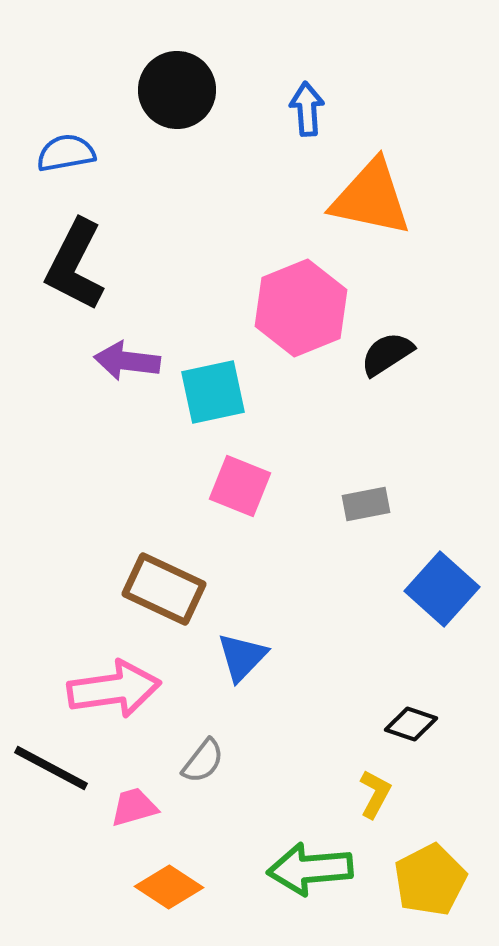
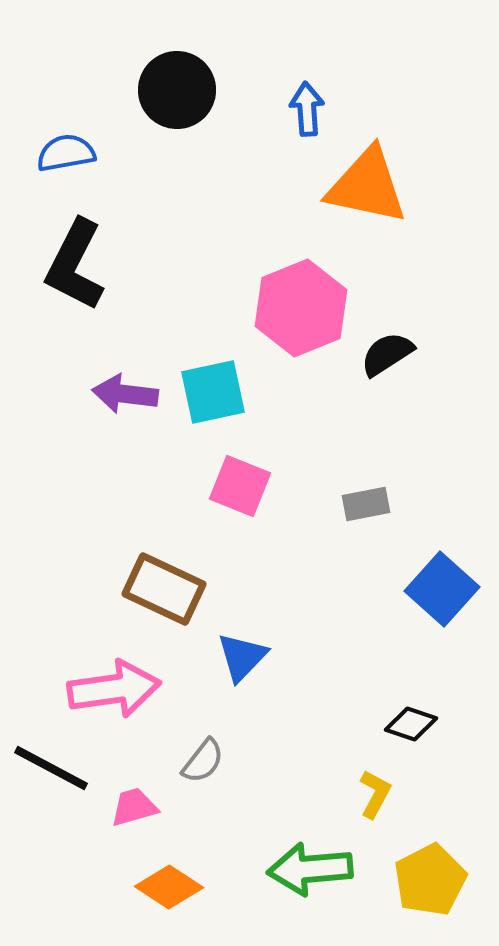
orange triangle: moved 4 px left, 12 px up
purple arrow: moved 2 px left, 33 px down
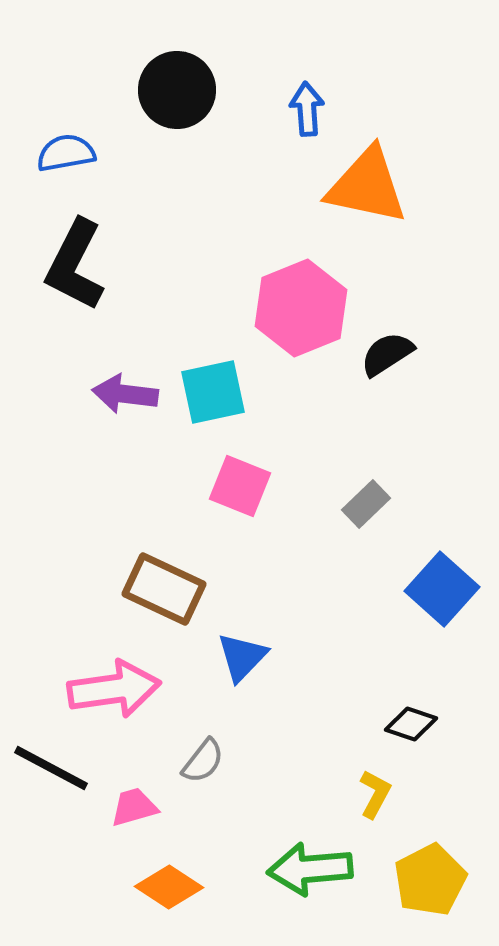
gray rectangle: rotated 33 degrees counterclockwise
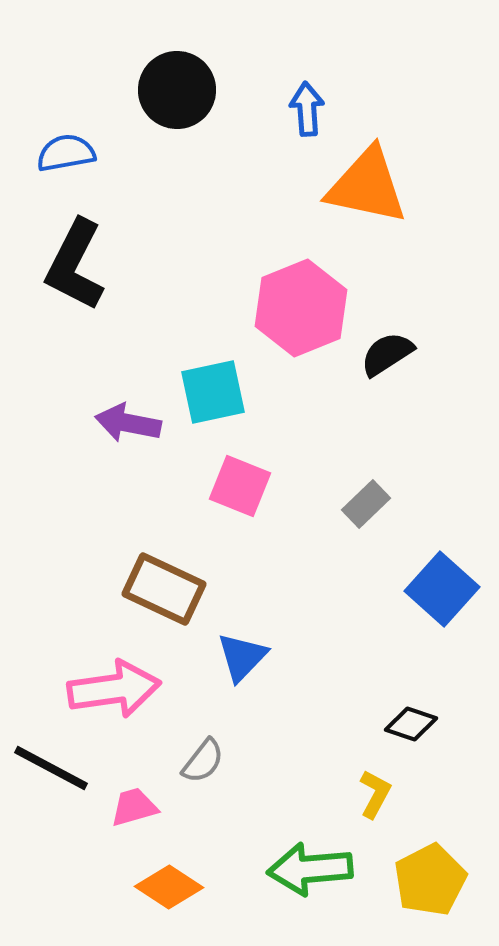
purple arrow: moved 3 px right, 29 px down; rotated 4 degrees clockwise
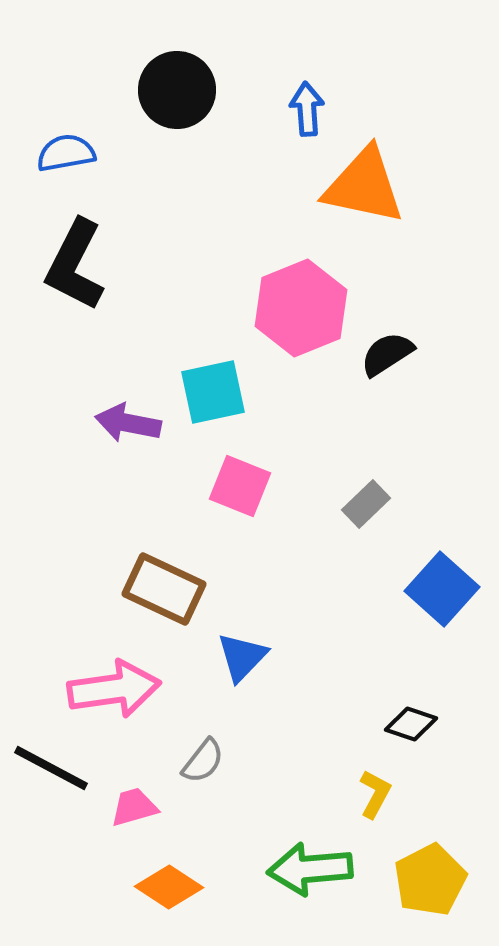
orange triangle: moved 3 px left
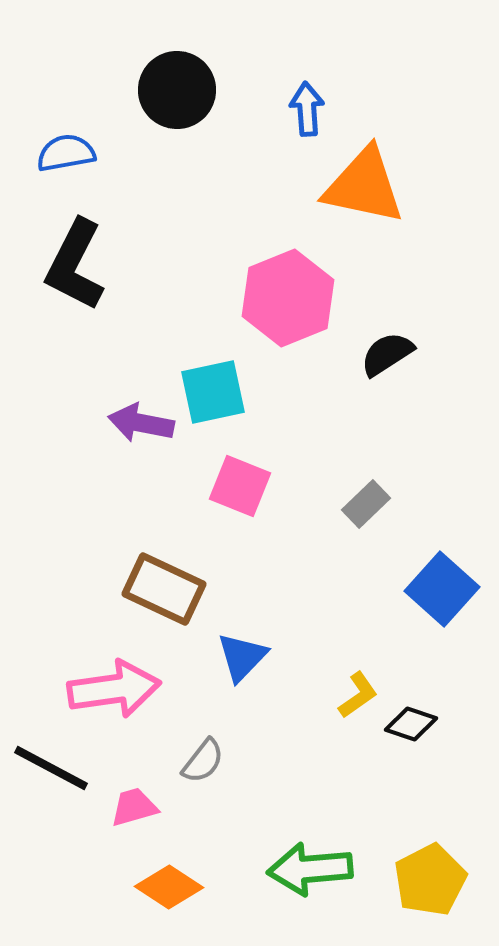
pink hexagon: moved 13 px left, 10 px up
purple arrow: moved 13 px right
yellow L-shape: moved 17 px left, 99 px up; rotated 27 degrees clockwise
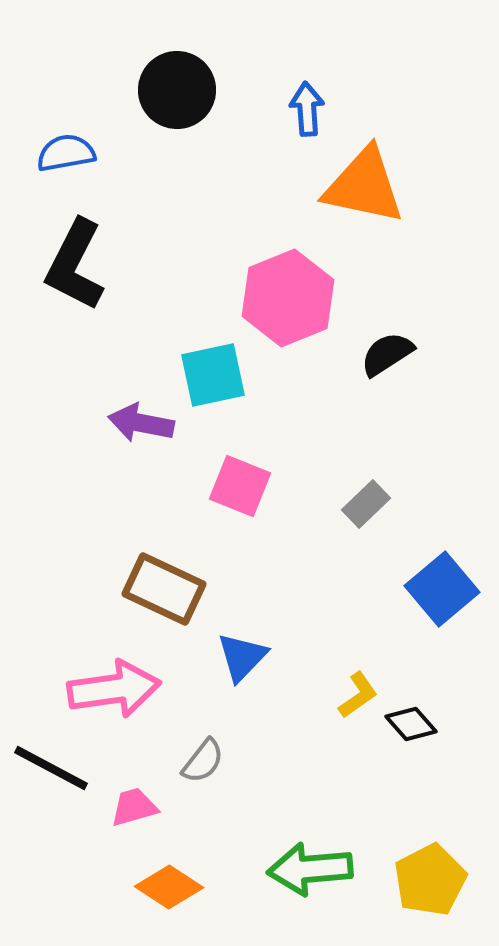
cyan square: moved 17 px up
blue square: rotated 8 degrees clockwise
black diamond: rotated 30 degrees clockwise
